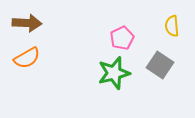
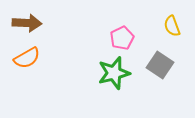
yellow semicircle: rotated 15 degrees counterclockwise
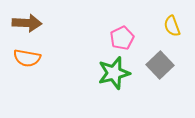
orange semicircle: rotated 40 degrees clockwise
gray square: rotated 12 degrees clockwise
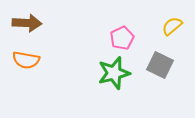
yellow semicircle: rotated 70 degrees clockwise
orange semicircle: moved 1 px left, 2 px down
gray square: rotated 20 degrees counterclockwise
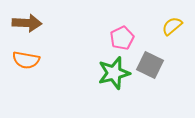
gray square: moved 10 px left
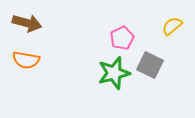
brown arrow: rotated 12 degrees clockwise
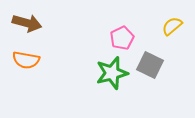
green star: moved 2 px left
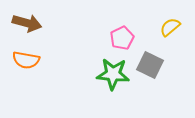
yellow semicircle: moved 2 px left, 1 px down
green star: moved 1 px right, 1 px down; rotated 20 degrees clockwise
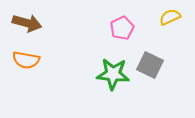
yellow semicircle: moved 10 px up; rotated 15 degrees clockwise
pink pentagon: moved 10 px up
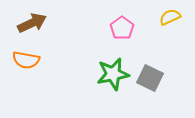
brown arrow: moved 5 px right; rotated 40 degrees counterclockwise
pink pentagon: rotated 10 degrees counterclockwise
gray square: moved 13 px down
green star: rotated 16 degrees counterclockwise
